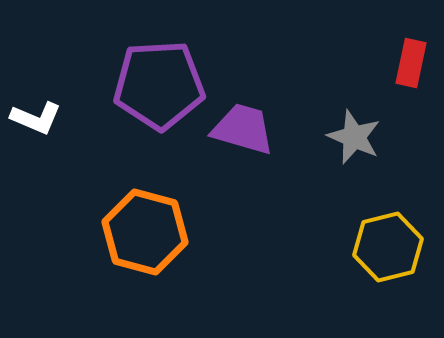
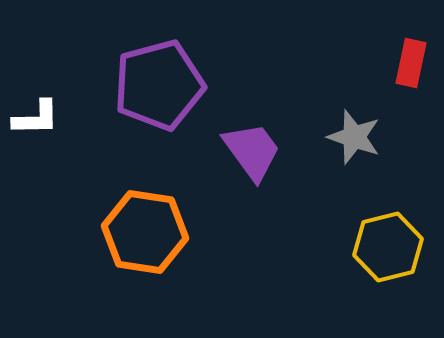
purple pentagon: rotated 12 degrees counterclockwise
white L-shape: rotated 24 degrees counterclockwise
purple trapezoid: moved 9 px right, 22 px down; rotated 38 degrees clockwise
gray star: rotated 4 degrees counterclockwise
orange hexagon: rotated 6 degrees counterclockwise
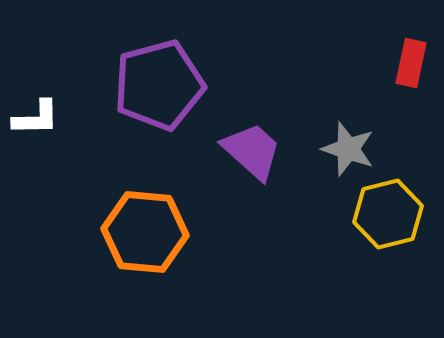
gray star: moved 6 px left, 12 px down
purple trapezoid: rotated 12 degrees counterclockwise
orange hexagon: rotated 4 degrees counterclockwise
yellow hexagon: moved 33 px up
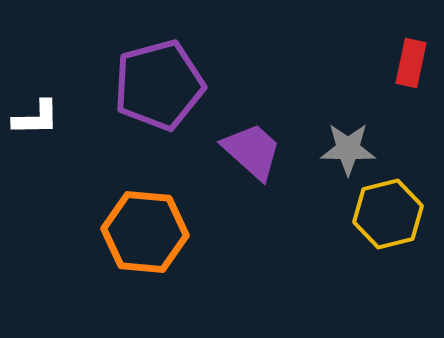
gray star: rotated 18 degrees counterclockwise
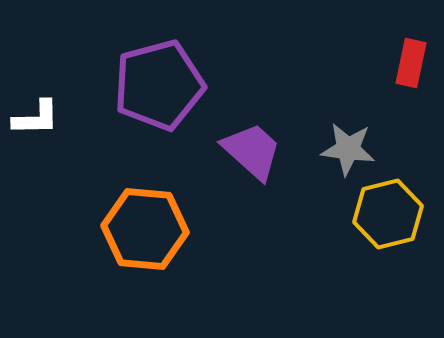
gray star: rotated 6 degrees clockwise
orange hexagon: moved 3 px up
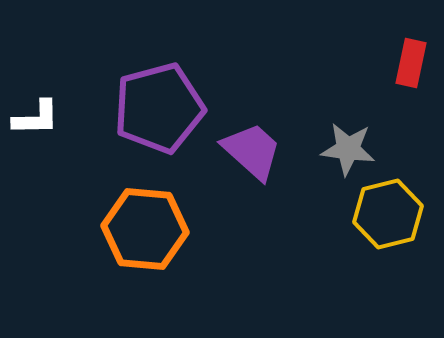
purple pentagon: moved 23 px down
